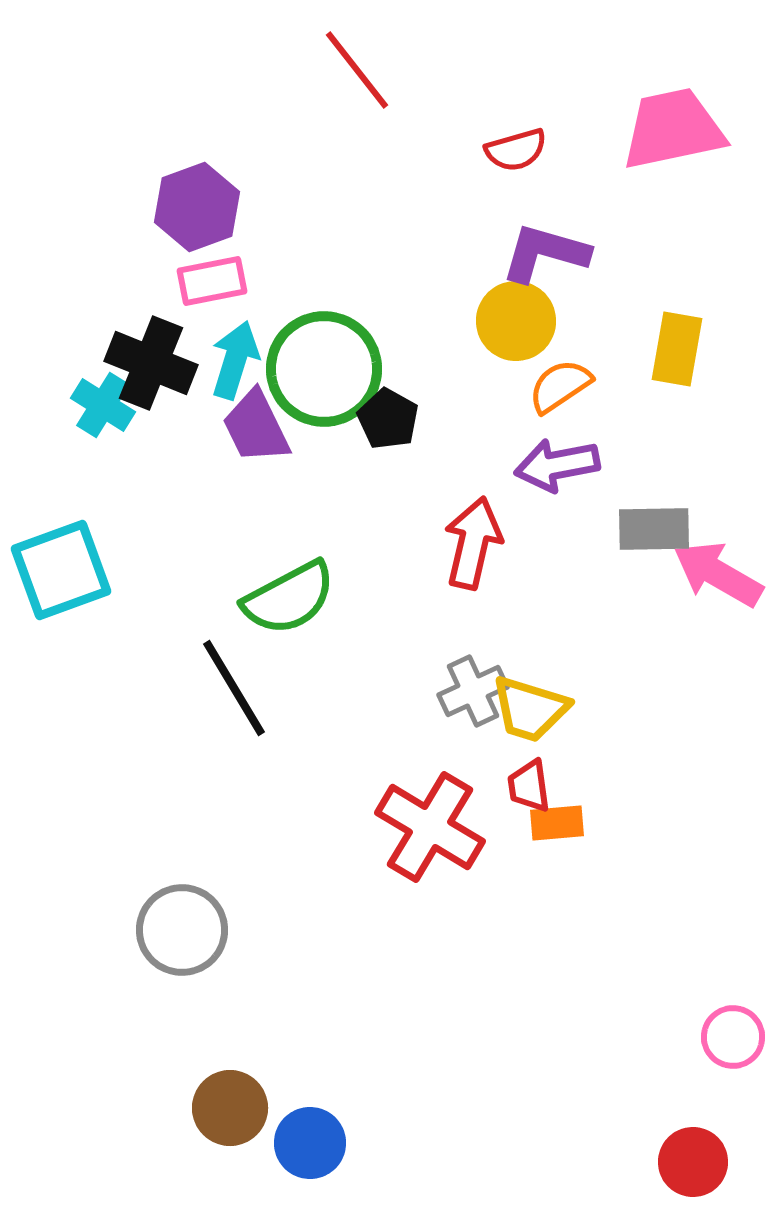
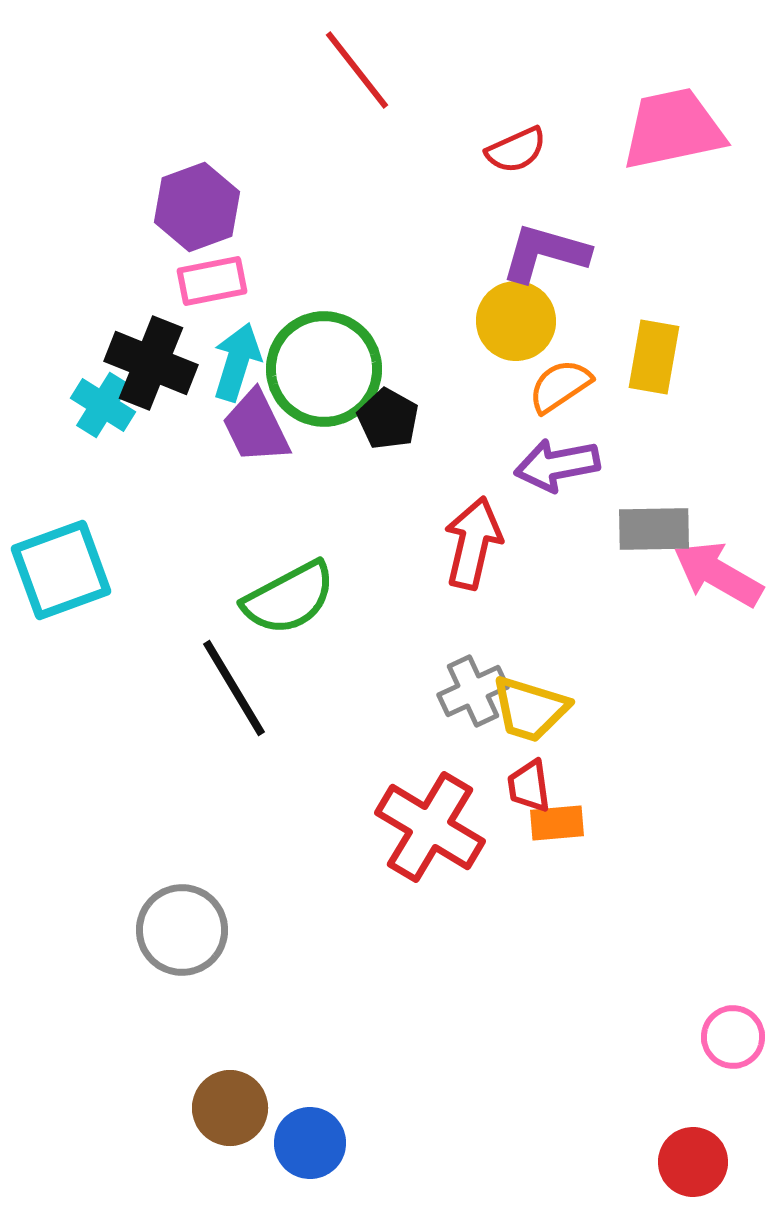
red semicircle: rotated 8 degrees counterclockwise
yellow rectangle: moved 23 px left, 8 px down
cyan arrow: moved 2 px right, 2 px down
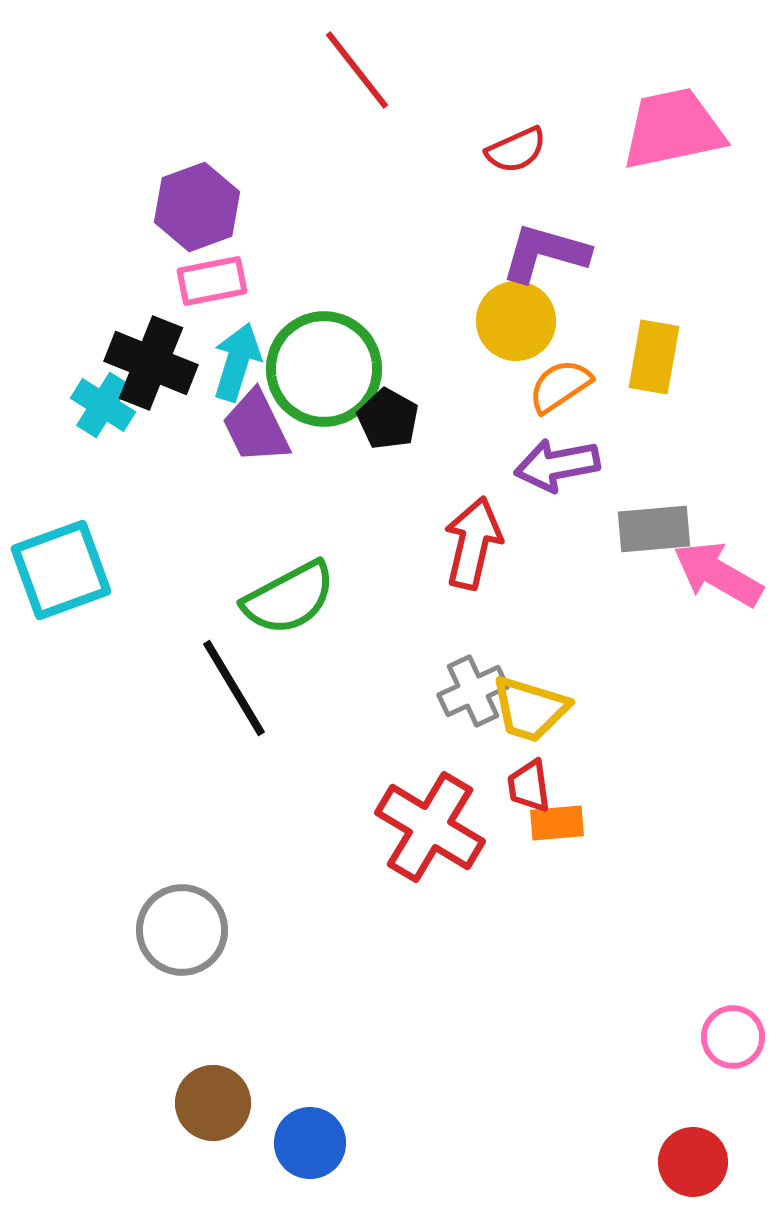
gray rectangle: rotated 4 degrees counterclockwise
brown circle: moved 17 px left, 5 px up
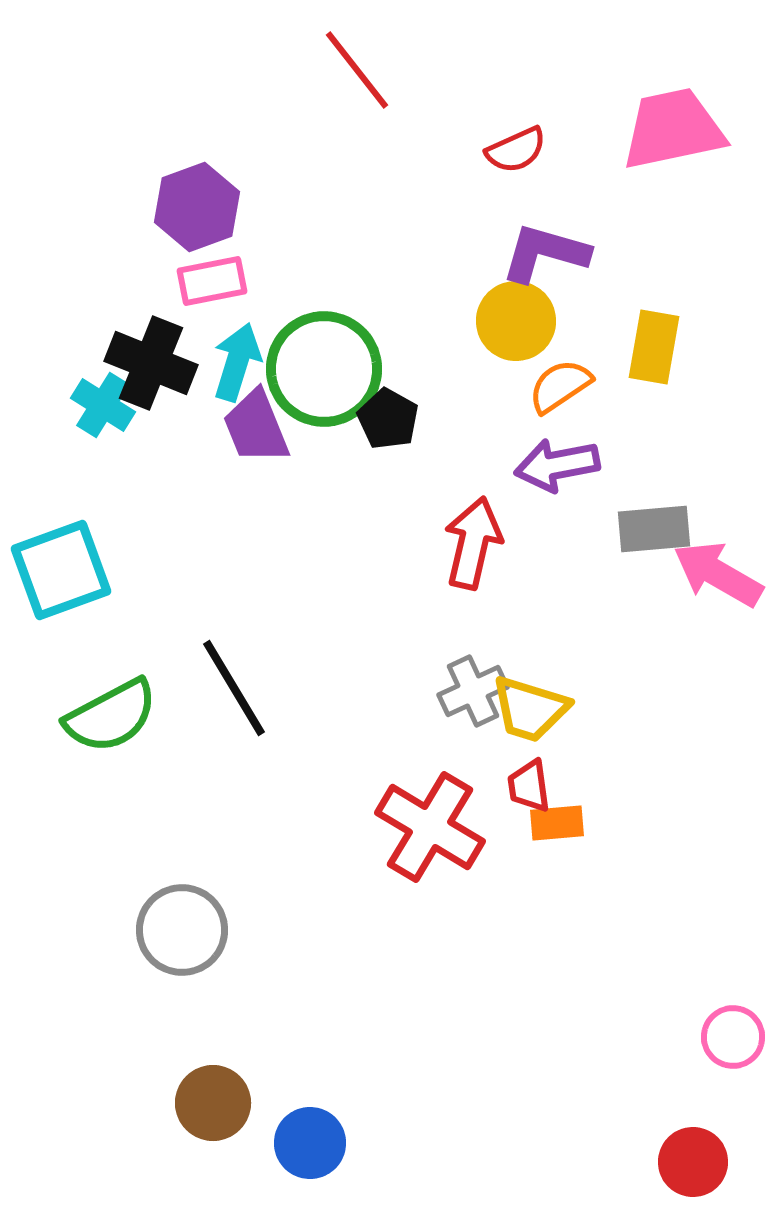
yellow rectangle: moved 10 px up
purple trapezoid: rotated 4 degrees clockwise
green semicircle: moved 178 px left, 118 px down
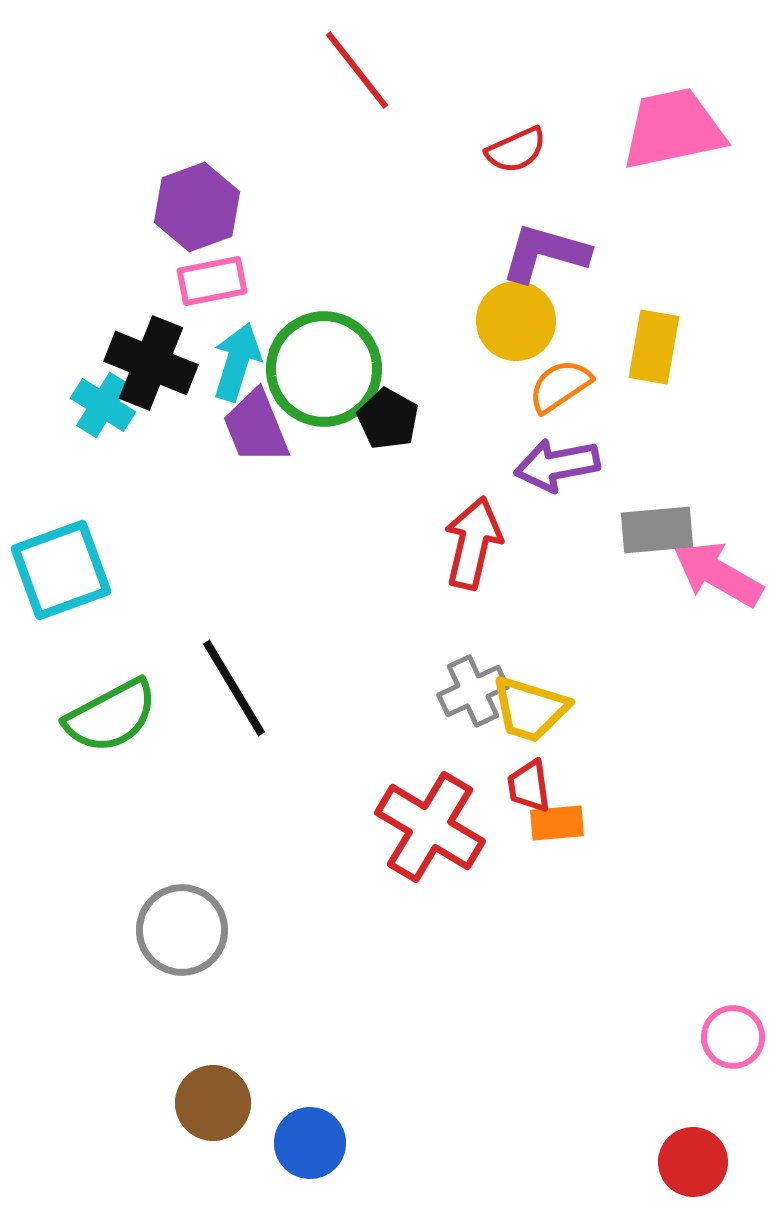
gray rectangle: moved 3 px right, 1 px down
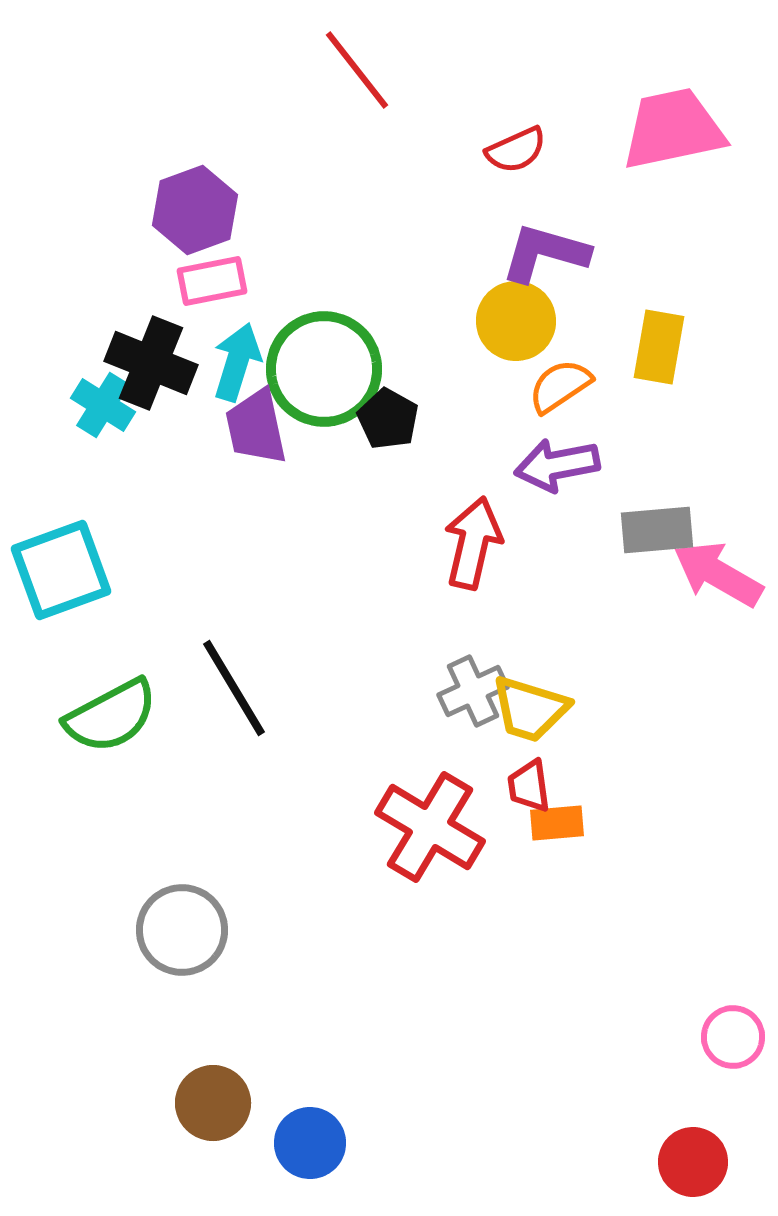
purple hexagon: moved 2 px left, 3 px down
yellow rectangle: moved 5 px right
purple trapezoid: rotated 10 degrees clockwise
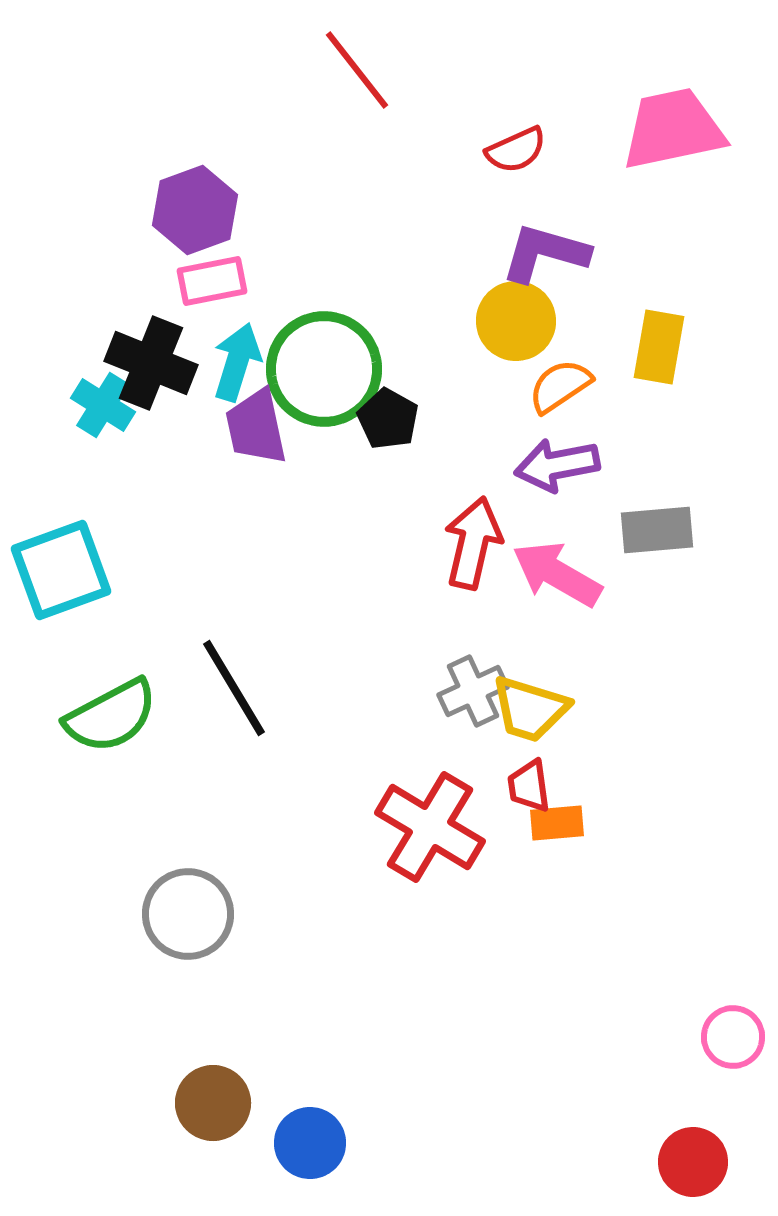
pink arrow: moved 161 px left
gray circle: moved 6 px right, 16 px up
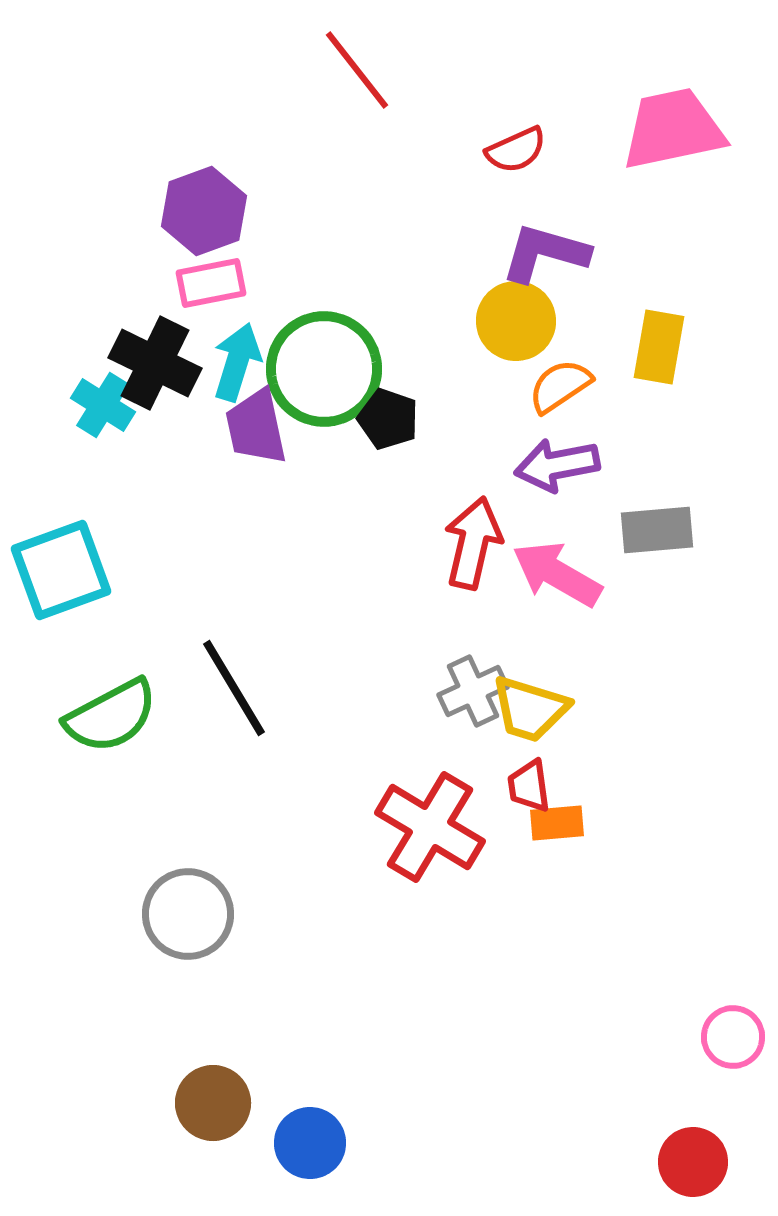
purple hexagon: moved 9 px right, 1 px down
pink rectangle: moved 1 px left, 2 px down
black cross: moved 4 px right; rotated 4 degrees clockwise
black pentagon: rotated 10 degrees counterclockwise
